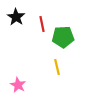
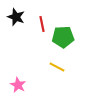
black star: rotated 12 degrees counterclockwise
yellow line: rotated 49 degrees counterclockwise
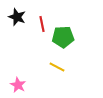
black star: moved 1 px right
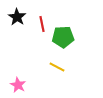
black star: rotated 12 degrees clockwise
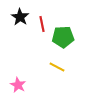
black star: moved 3 px right
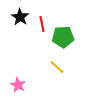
yellow line: rotated 14 degrees clockwise
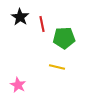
green pentagon: moved 1 px right, 1 px down
yellow line: rotated 28 degrees counterclockwise
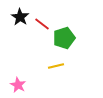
red line: rotated 42 degrees counterclockwise
green pentagon: rotated 15 degrees counterclockwise
yellow line: moved 1 px left, 1 px up; rotated 28 degrees counterclockwise
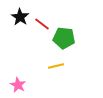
green pentagon: rotated 25 degrees clockwise
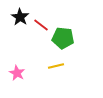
red line: moved 1 px left, 1 px down
green pentagon: moved 1 px left
pink star: moved 1 px left, 12 px up
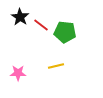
green pentagon: moved 2 px right, 6 px up
pink star: moved 1 px right; rotated 28 degrees counterclockwise
